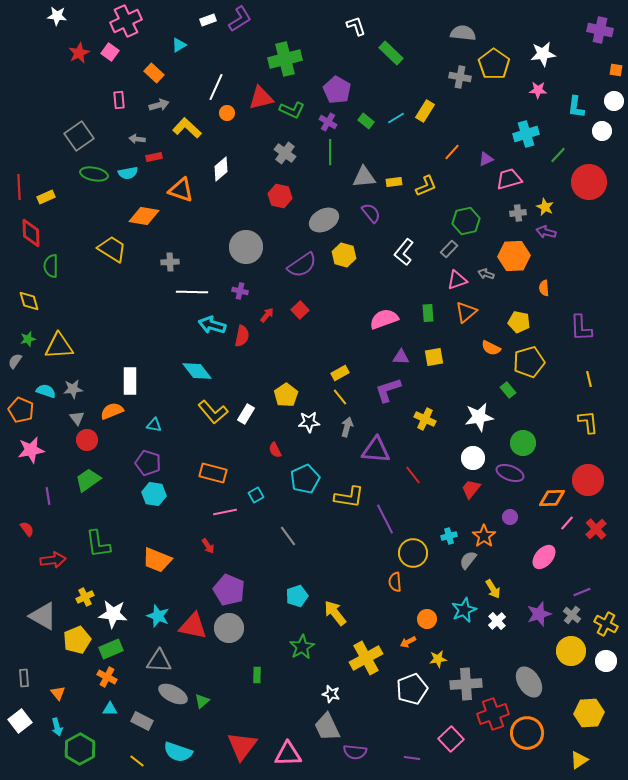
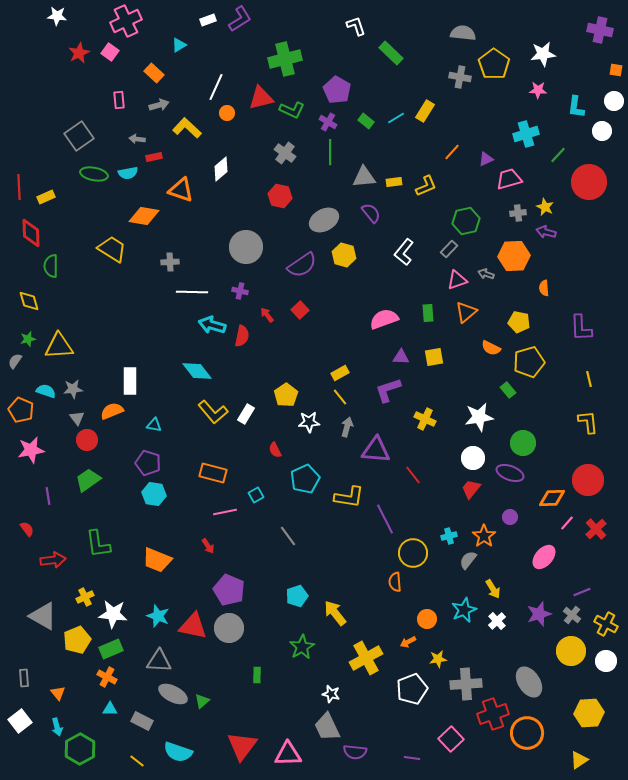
red arrow at (267, 315): rotated 77 degrees counterclockwise
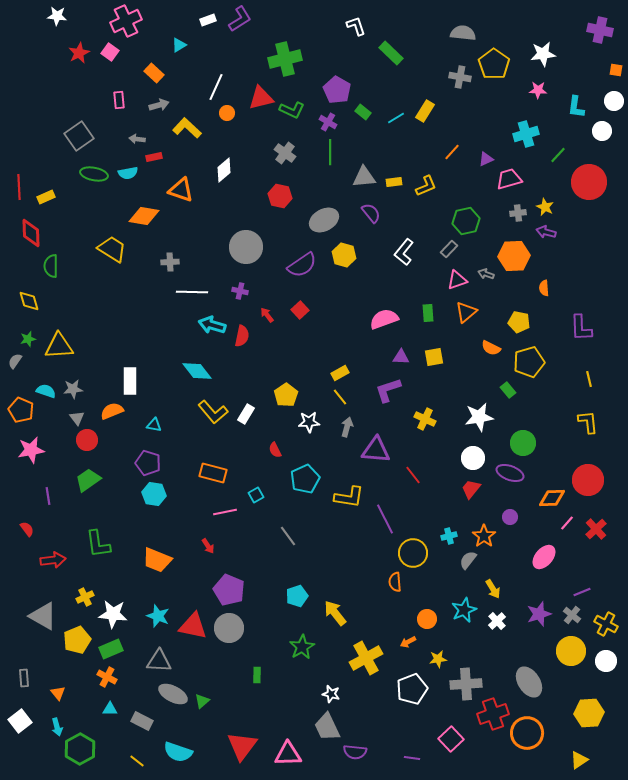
green rectangle at (366, 121): moved 3 px left, 9 px up
white diamond at (221, 169): moved 3 px right, 1 px down
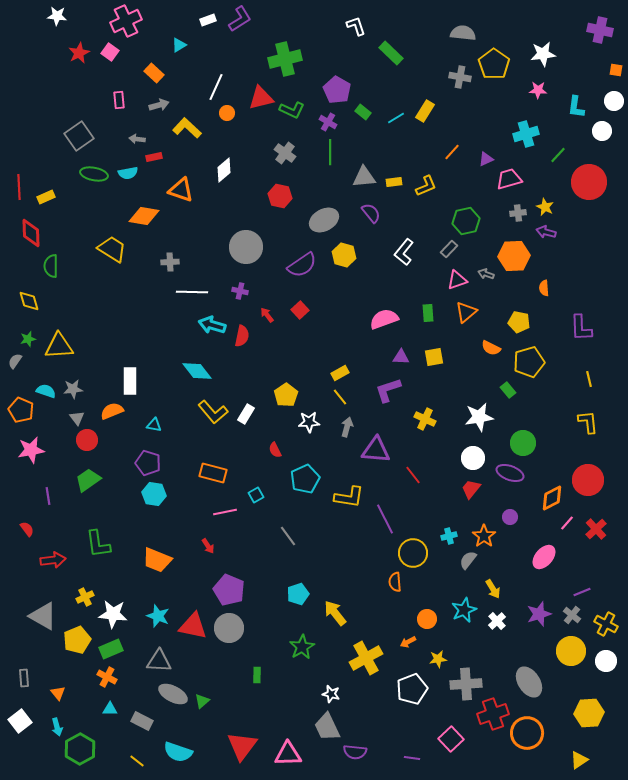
orange diamond at (552, 498): rotated 24 degrees counterclockwise
cyan pentagon at (297, 596): moved 1 px right, 2 px up
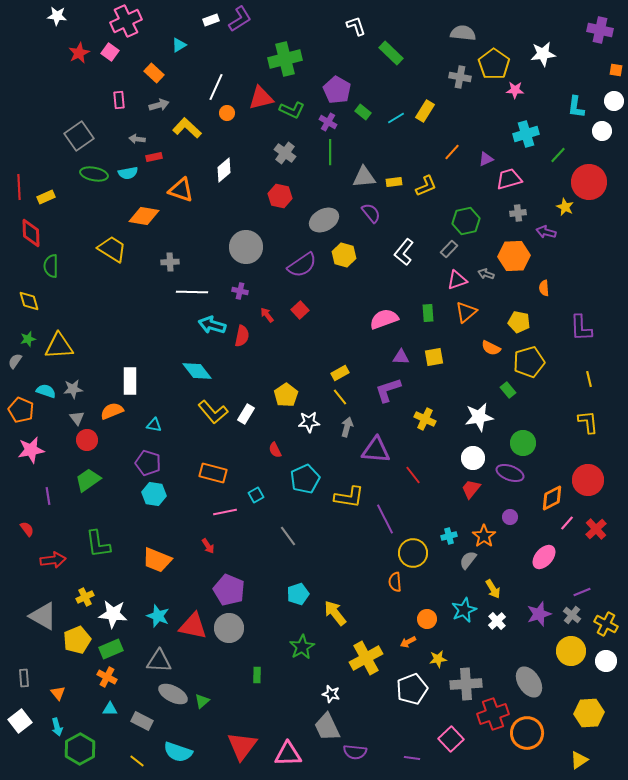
white rectangle at (208, 20): moved 3 px right
pink star at (538, 90): moved 23 px left
yellow star at (545, 207): moved 20 px right
